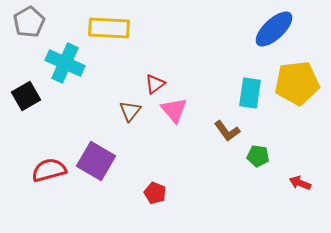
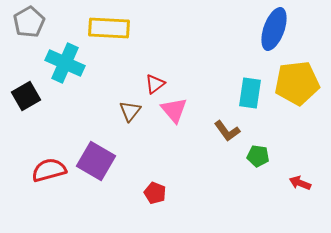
blue ellipse: rotated 27 degrees counterclockwise
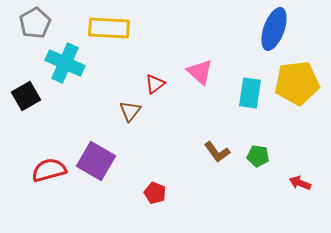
gray pentagon: moved 6 px right, 1 px down
pink triangle: moved 26 px right, 38 px up; rotated 8 degrees counterclockwise
brown L-shape: moved 10 px left, 21 px down
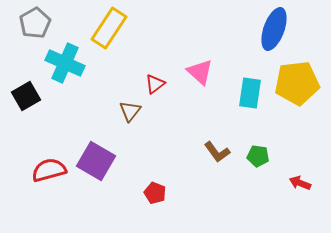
yellow rectangle: rotated 60 degrees counterclockwise
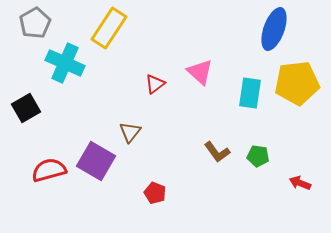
black square: moved 12 px down
brown triangle: moved 21 px down
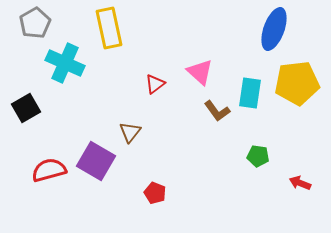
yellow rectangle: rotated 45 degrees counterclockwise
brown L-shape: moved 41 px up
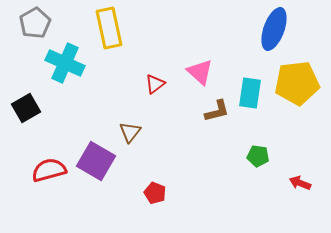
brown L-shape: rotated 68 degrees counterclockwise
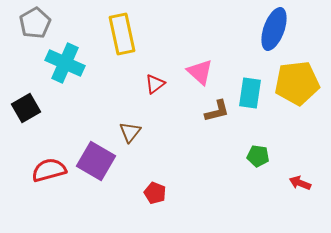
yellow rectangle: moved 13 px right, 6 px down
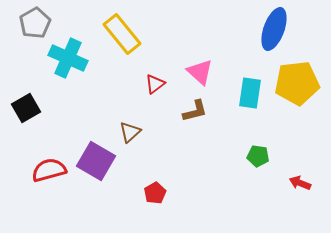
yellow rectangle: rotated 27 degrees counterclockwise
cyan cross: moved 3 px right, 5 px up
brown L-shape: moved 22 px left
brown triangle: rotated 10 degrees clockwise
red pentagon: rotated 20 degrees clockwise
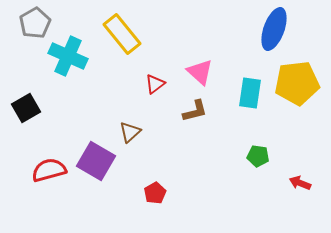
cyan cross: moved 2 px up
